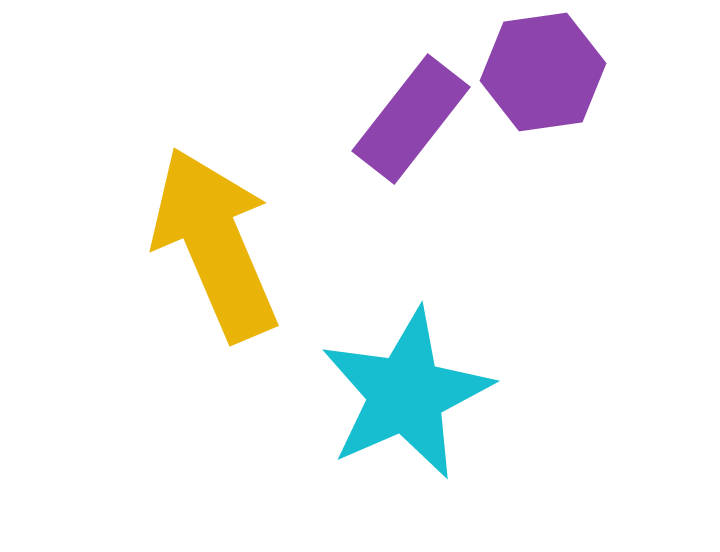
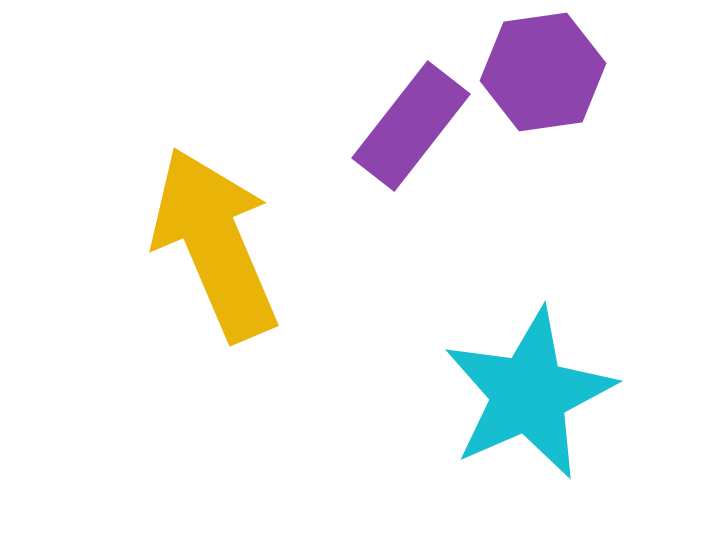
purple rectangle: moved 7 px down
cyan star: moved 123 px right
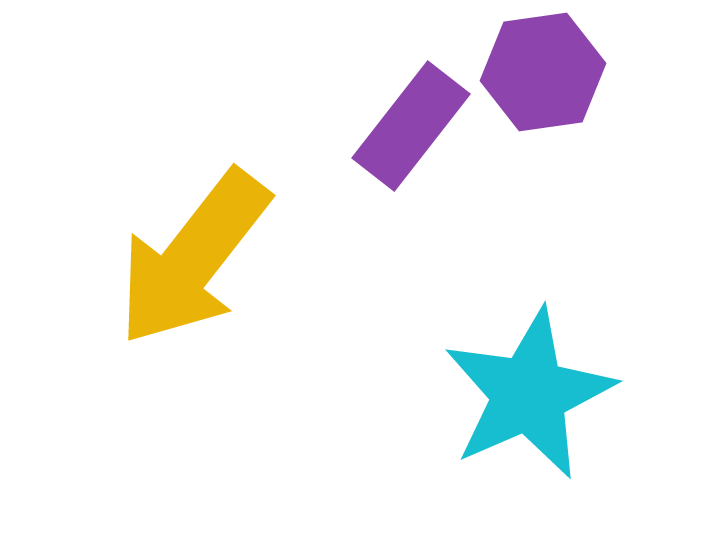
yellow arrow: moved 22 px left, 14 px down; rotated 119 degrees counterclockwise
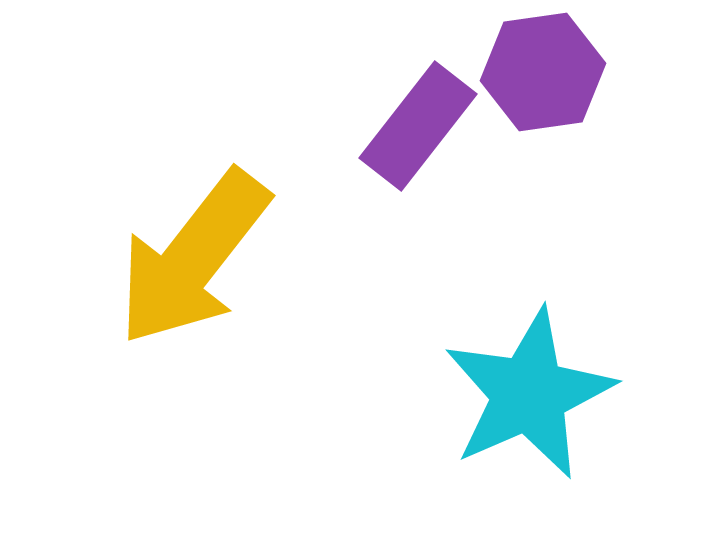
purple rectangle: moved 7 px right
